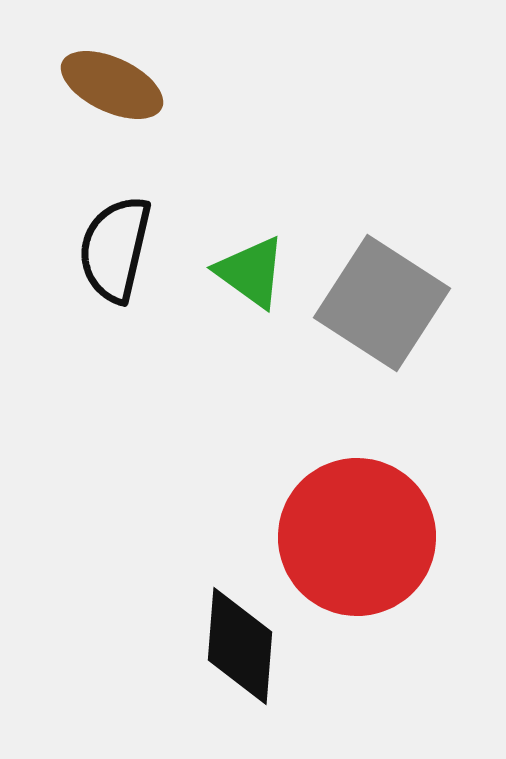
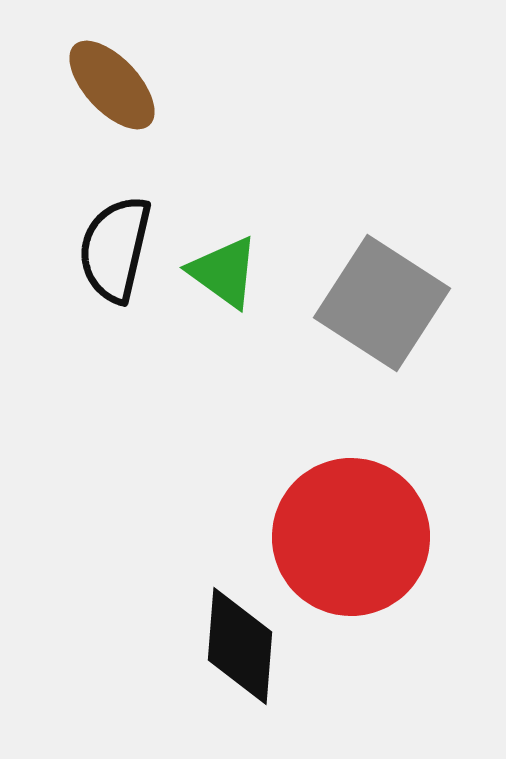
brown ellipse: rotated 22 degrees clockwise
green triangle: moved 27 px left
red circle: moved 6 px left
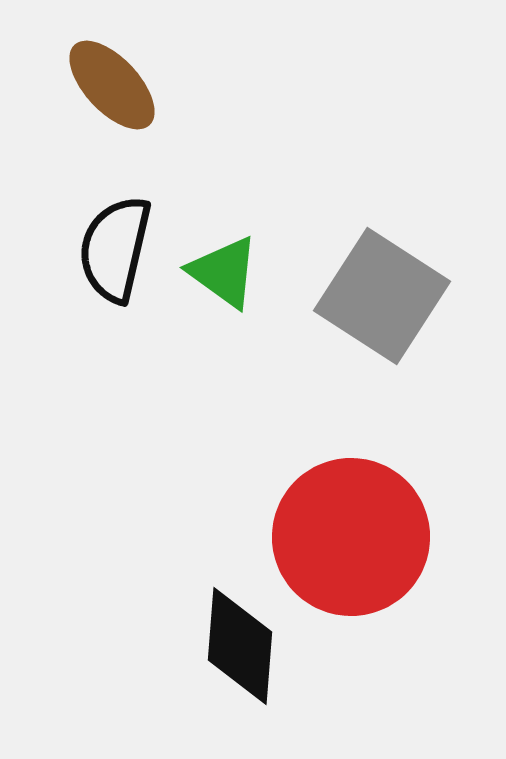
gray square: moved 7 px up
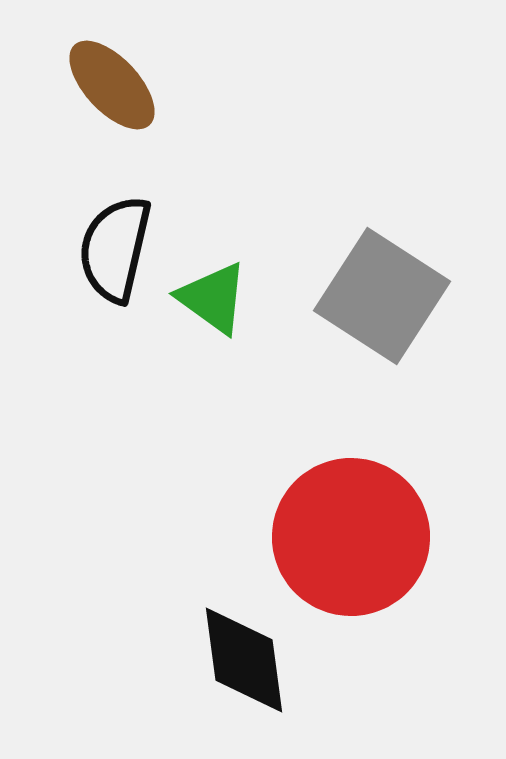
green triangle: moved 11 px left, 26 px down
black diamond: moved 4 px right, 14 px down; rotated 12 degrees counterclockwise
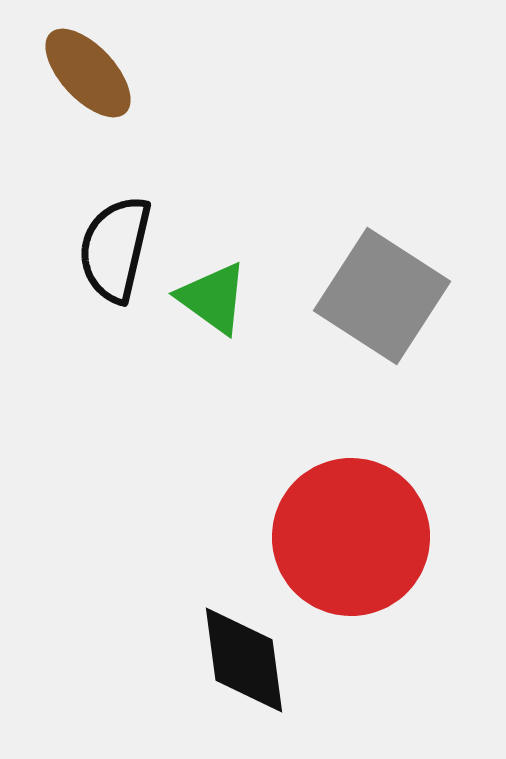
brown ellipse: moved 24 px left, 12 px up
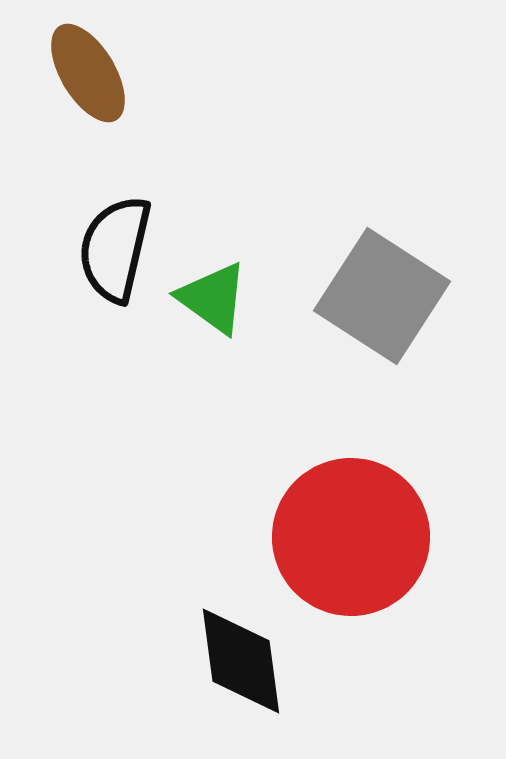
brown ellipse: rotated 12 degrees clockwise
black diamond: moved 3 px left, 1 px down
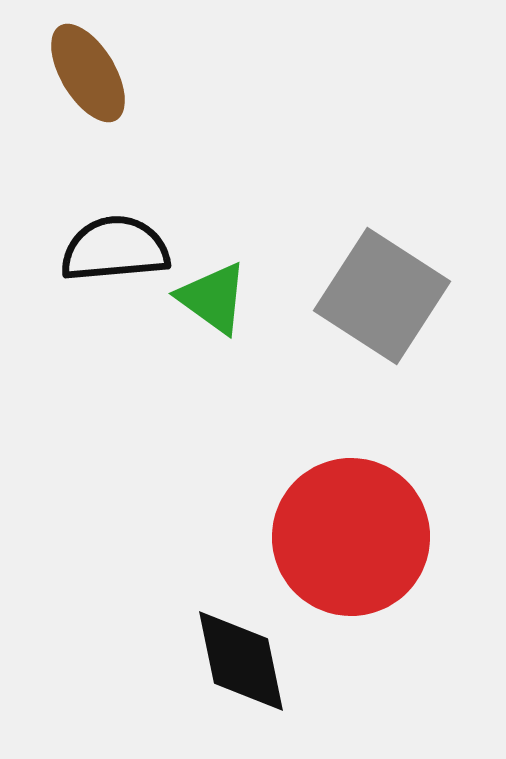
black semicircle: rotated 72 degrees clockwise
black diamond: rotated 4 degrees counterclockwise
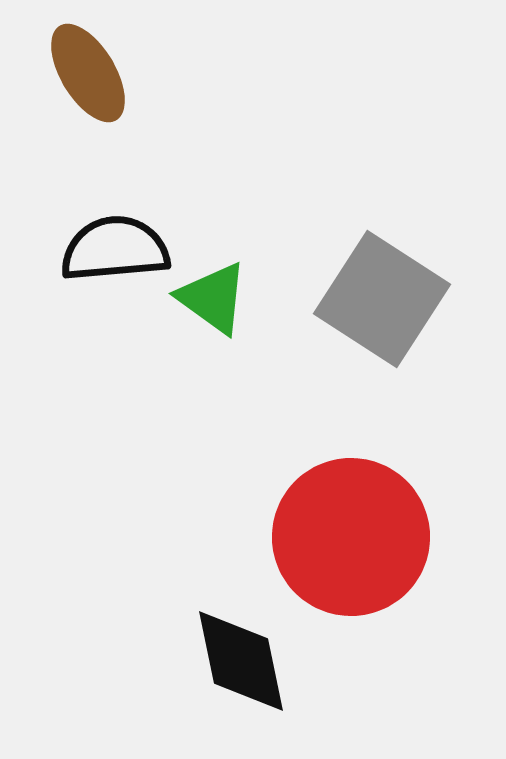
gray square: moved 3 px down
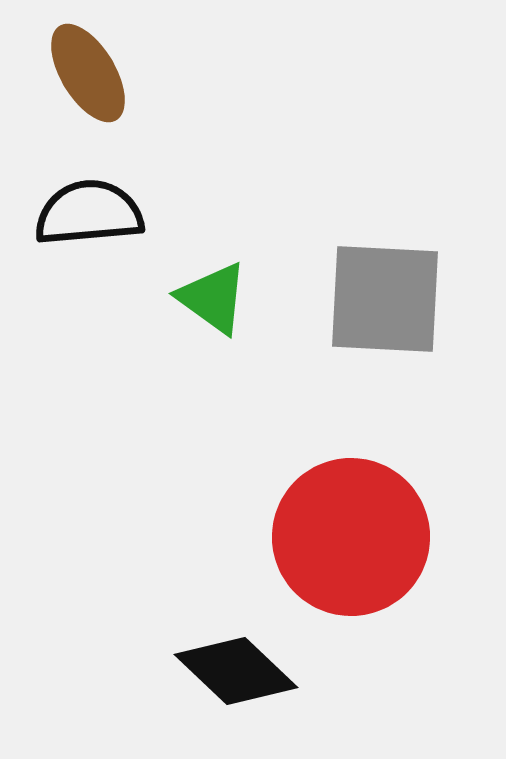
black semicircle: moved 26 px left, 36 px up
gray square: moved 3 px right; rotated 30 degrees counterclockwise
black diamond: moved 5 px left, 10 px down; rotated 35 degrees counterclockwise
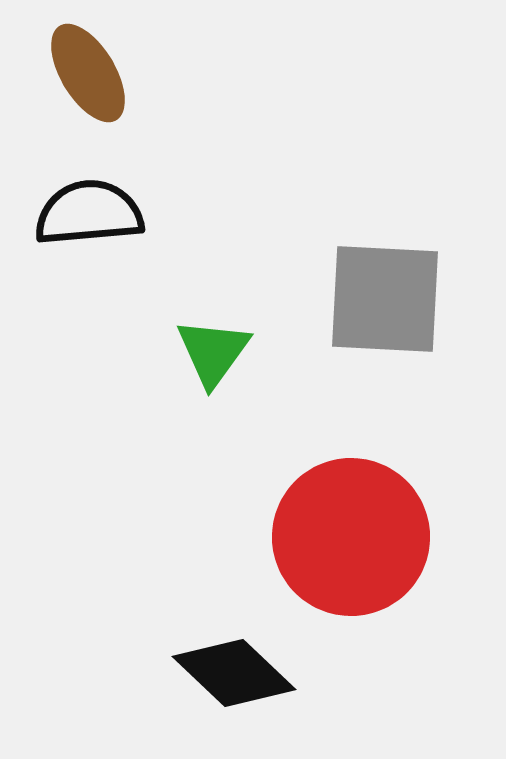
green triangle: moved 54 px down; rotated 30 degrees clockwise
black diamond: moved 2 px left, 2 px down
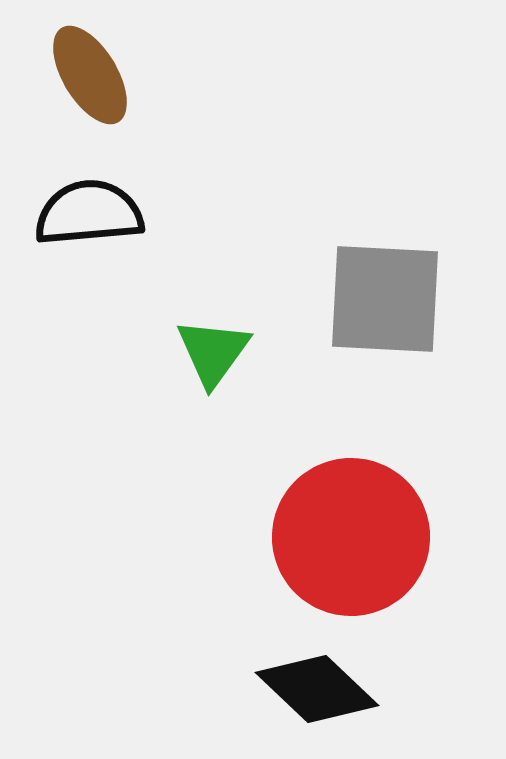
brown ellipse: moved 2 px right, 2 px down
black diamond: moved 83 px right, 16 px down
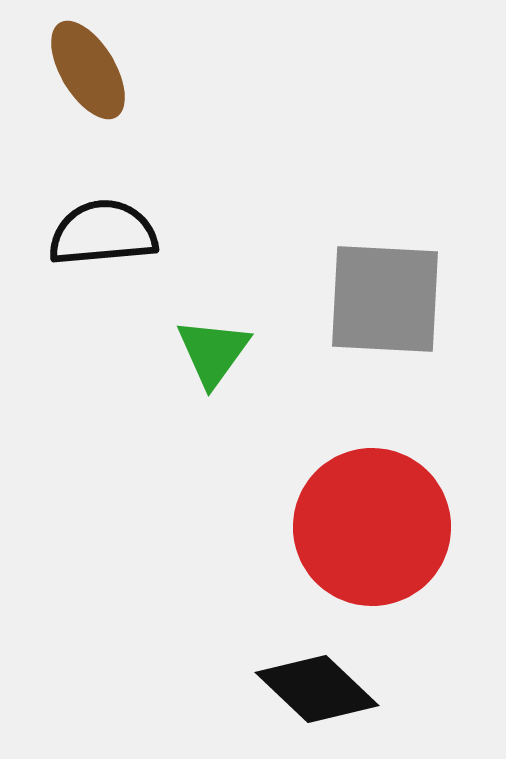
brown ellipse: moved 2 px left, 5 px up
black semicircle: moved 14 px right, 20 px down
red circle: moved 21 px right, 10 px up
